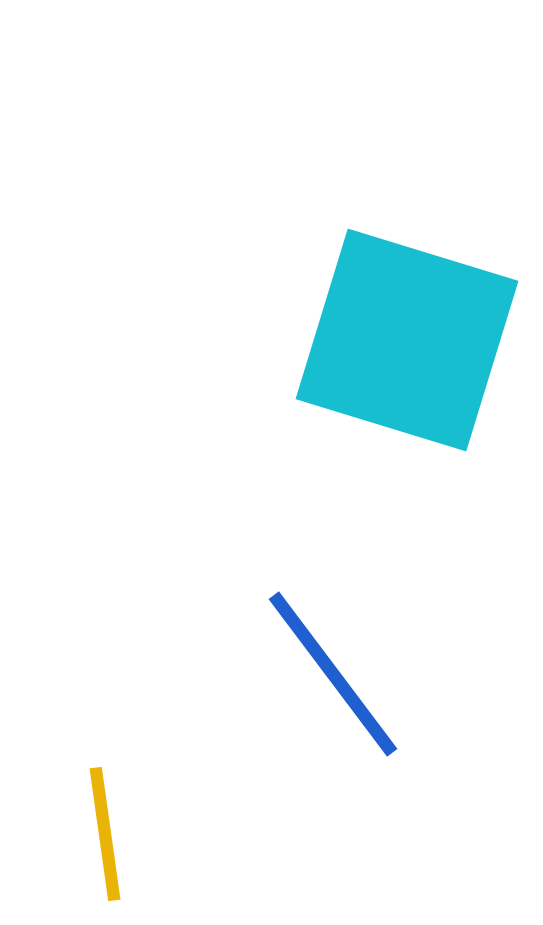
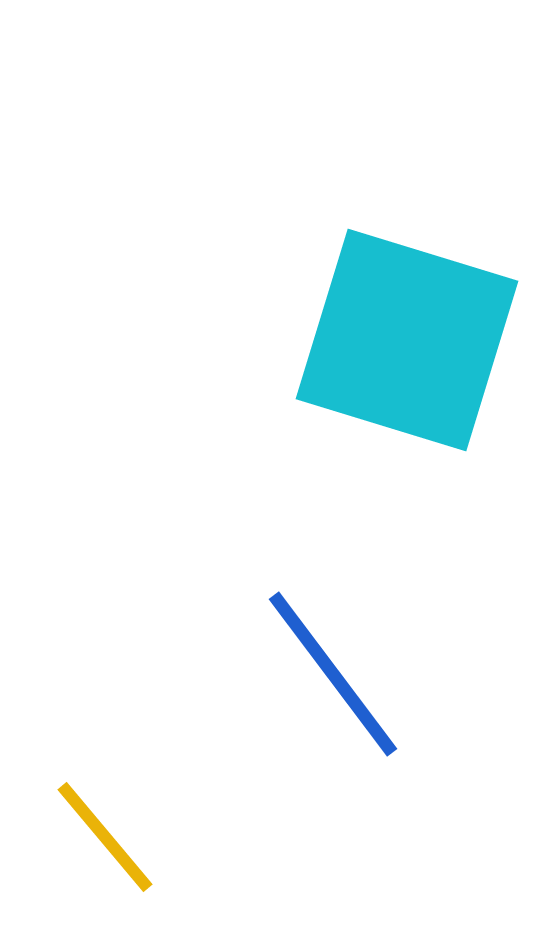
yellow line: moved 3 px down; rotated 32 degrees counterclockwise
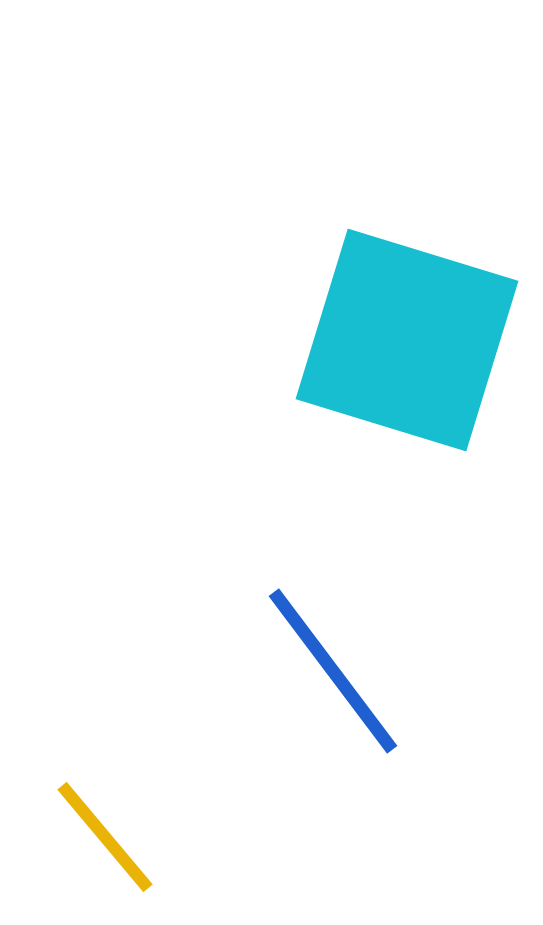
blue line: moved 3 px up
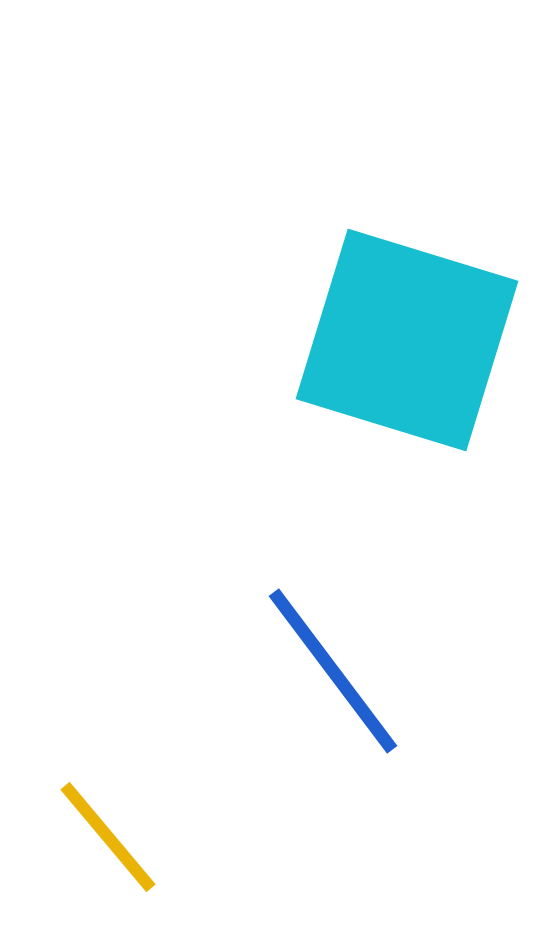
yellow line: moved 3 px right
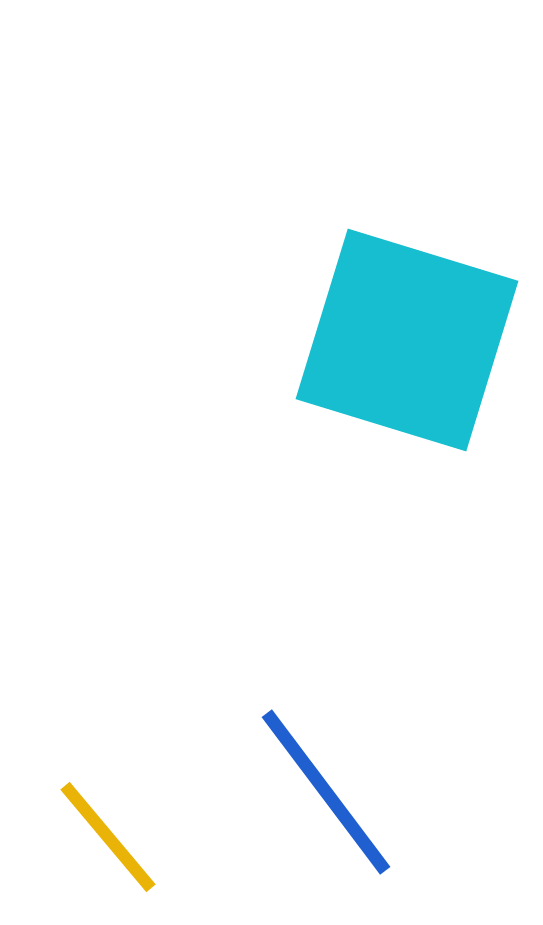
blue line: moved 7 px left, 121 px down
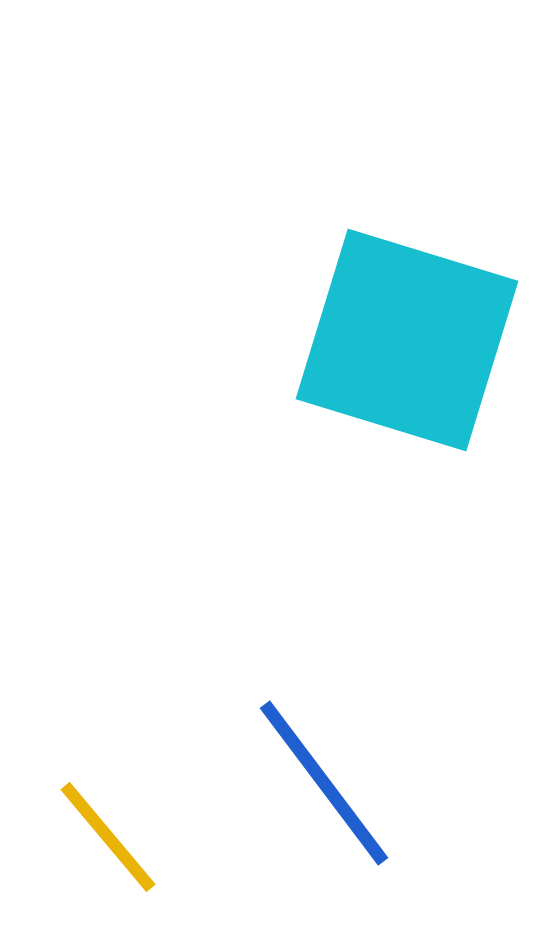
blue line: moved 2 px left, 9 px up
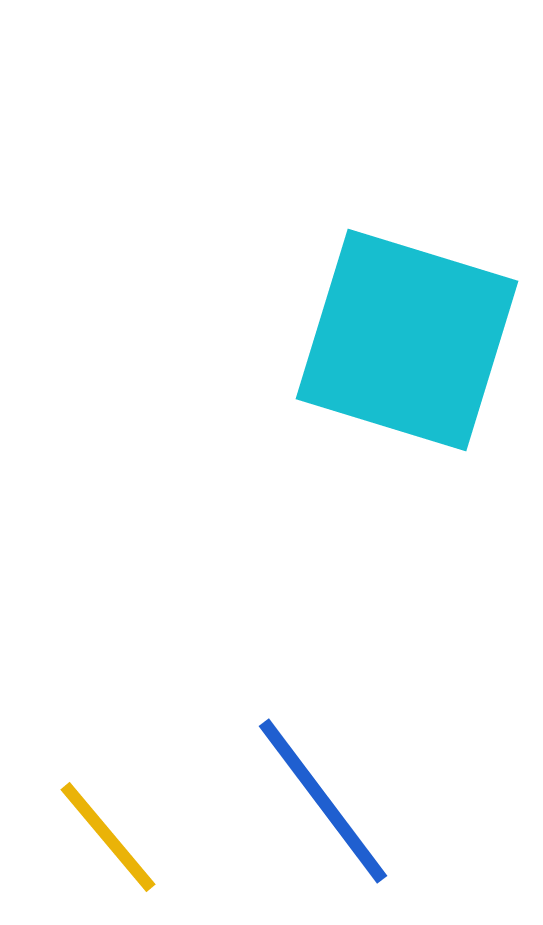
blue line: moved 1 px left, 18 px down
